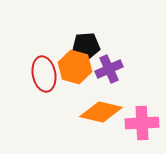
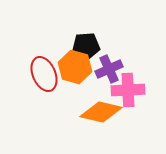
red ellipse: rotated 12 degrees counterclockwise
pink cross: moved 14 px left, 33 px up
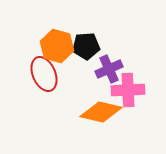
orange hexagon: moved 18 px left, 21 px up
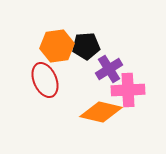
orange hexagon: rotated 24 degrees counterclockwise
purple cross: rotated 8 degrees counterclockwise
red ellipse: moved 1 px right, 6 px down
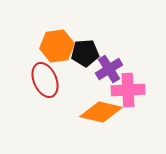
black pentagon: moved 1 px left, 7 px down
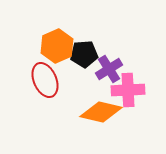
orange hexagon: rotated 16 degrees counterclockwise
black pentagon: moved 1 px left, 1 px down
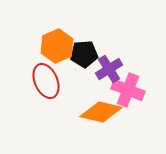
red ellipse: moved 1 px right, 1 px down
pink cross: rotated 24 degrees clockwise
